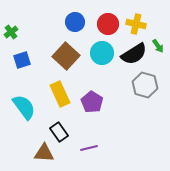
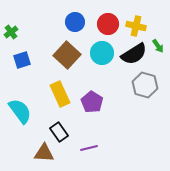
yellow cross: moved 2 px down
brown square: moved 1 px right, 1 px up
cyan semicircle: moved 4 px left, 4 px down
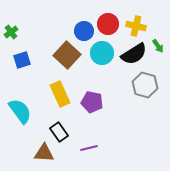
blue circle: moved 9 px right, 9 px down
purple pentagon: rotated 20 degrees counterclockwise
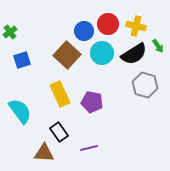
green cross: moved 1 px left
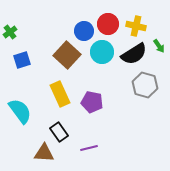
green arrow: moved 1 px right
cyan circle: moved 1 px up
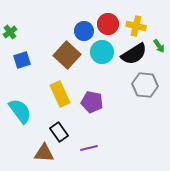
gray hexagon: rotated 10 degrees counterclockwise
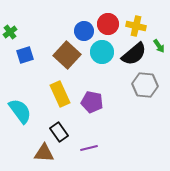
black semicircle: rotated 8 degrees counterclockwise
blue square: moved 3 px right, 5 px up
